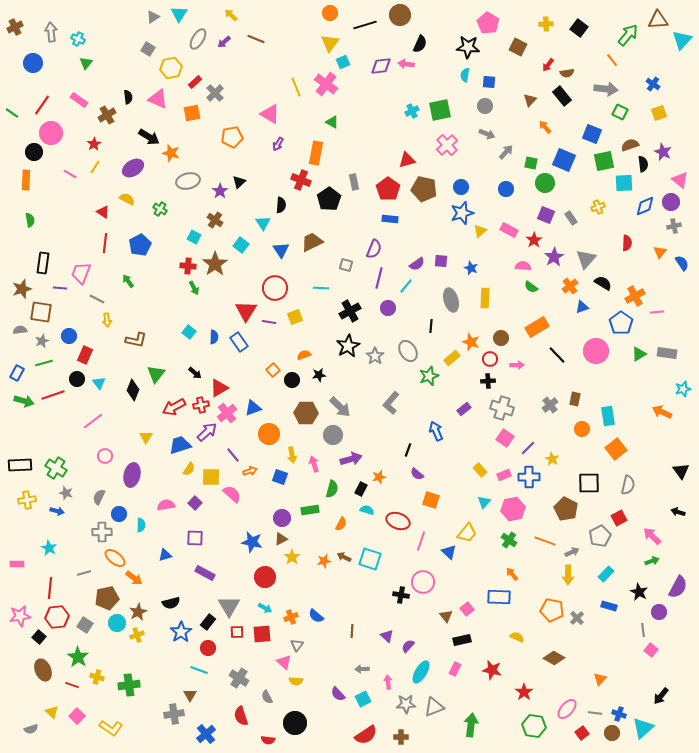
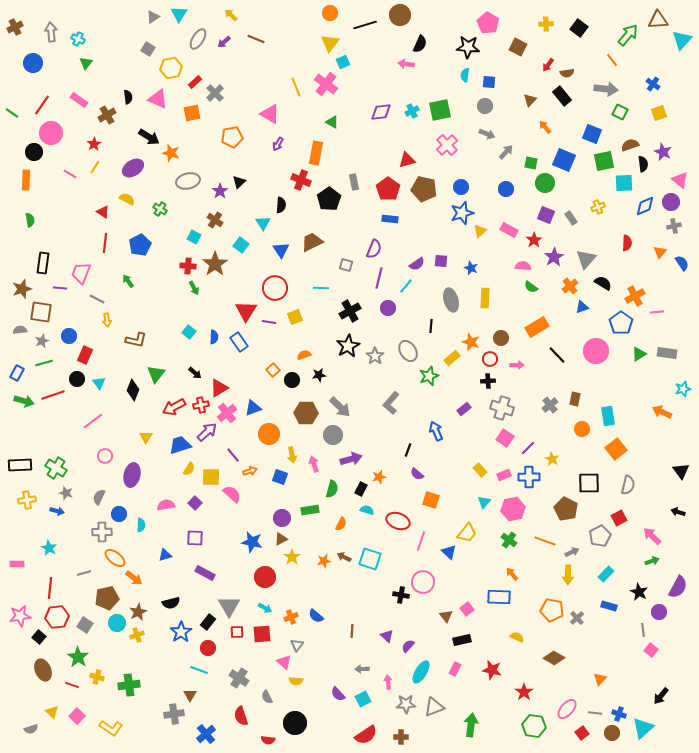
purple diamond at (381, 66): moved 46 px down
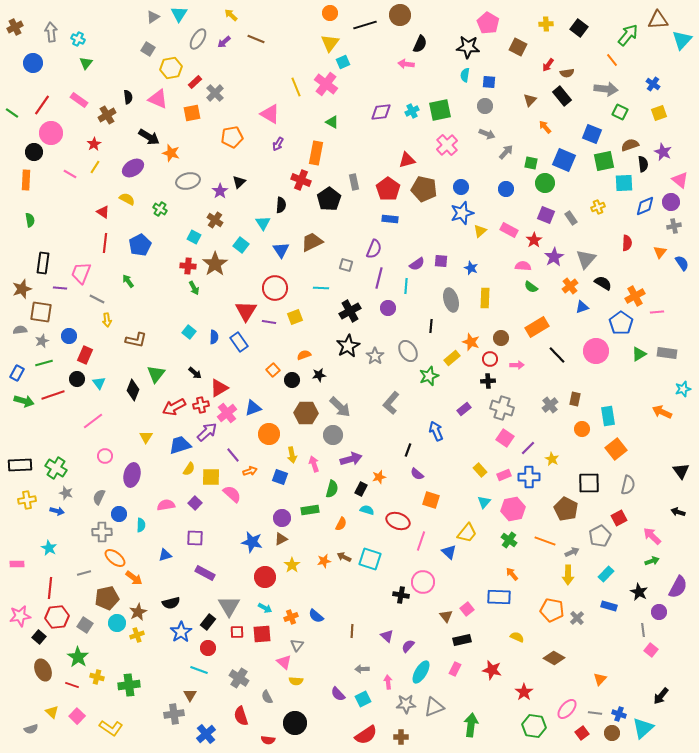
cyan line at (406, 286): rotated 35 degrees counterclockwise
yellow star at (292, 557): moved 8 px down
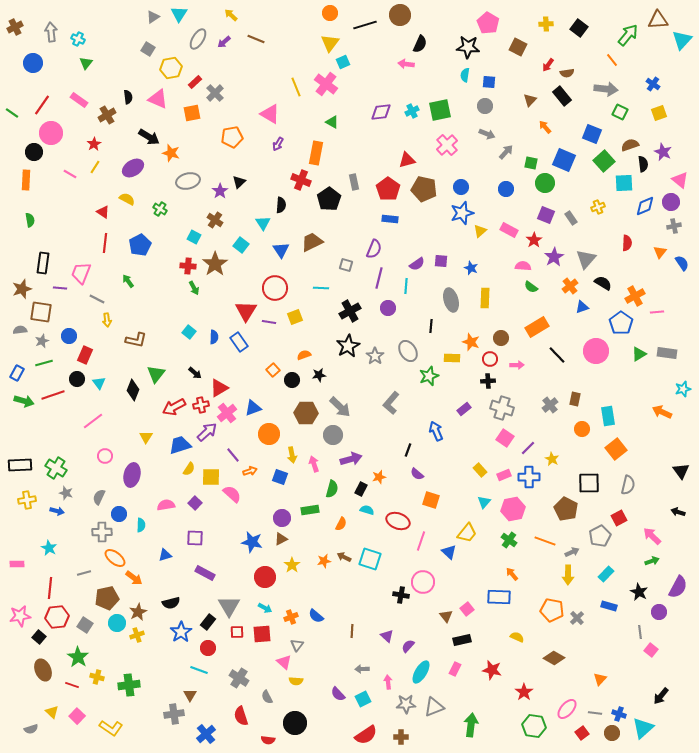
green square at (604, 161): rotated 30 degrees counterclockwise
yellow rectangle at (452, 358): rotated 42 degrees clockwise
gray line at (643, 630): moved 3 px left, 2 px down
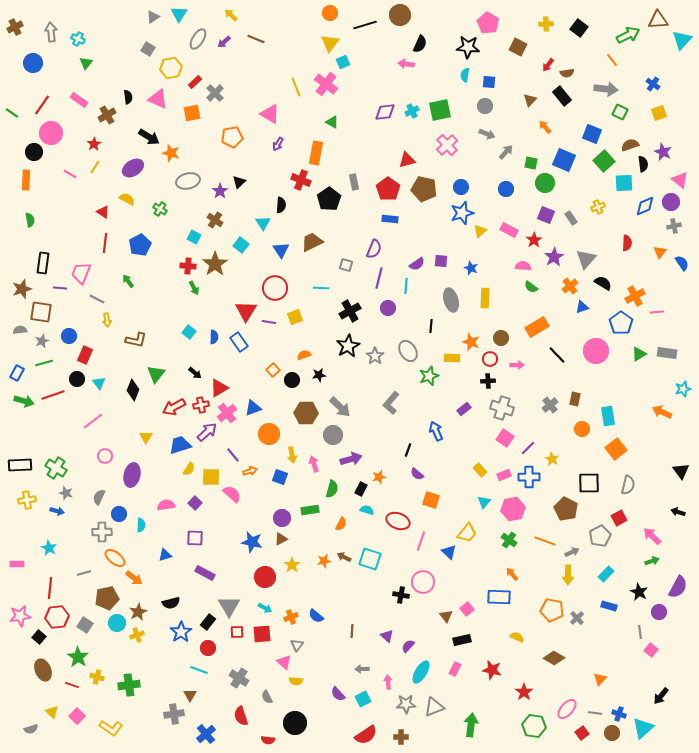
green arrow at (628, 35): rotated 25 degrees clockwise
purple diamond at (381, 112): moved 4 px right
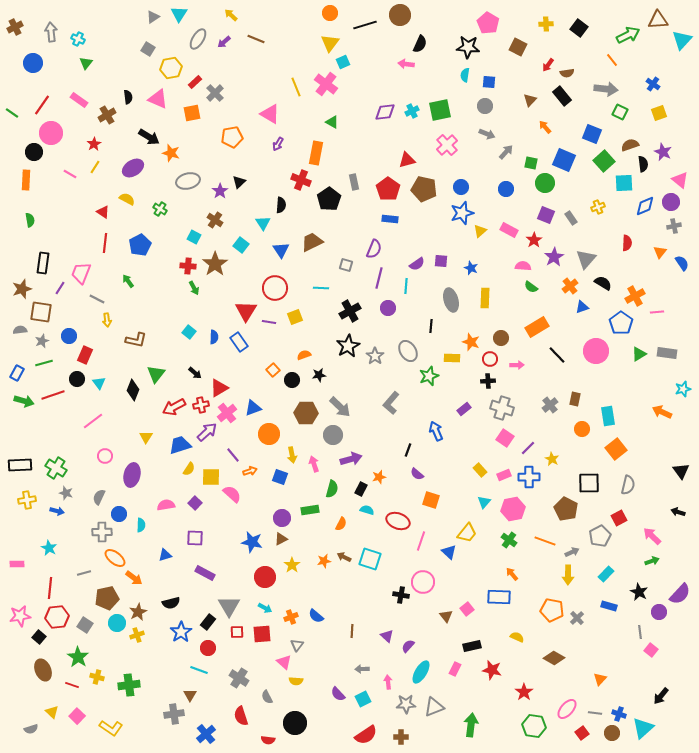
purple line at (60, 288): rotated 64 degrees counterclockwise
purple semicircle at (678, 587): moved 2 px right, 7 px down; rotated 15 degrees clockwise
black rectangle at (462, 640): moved 10 px right, 6 px down
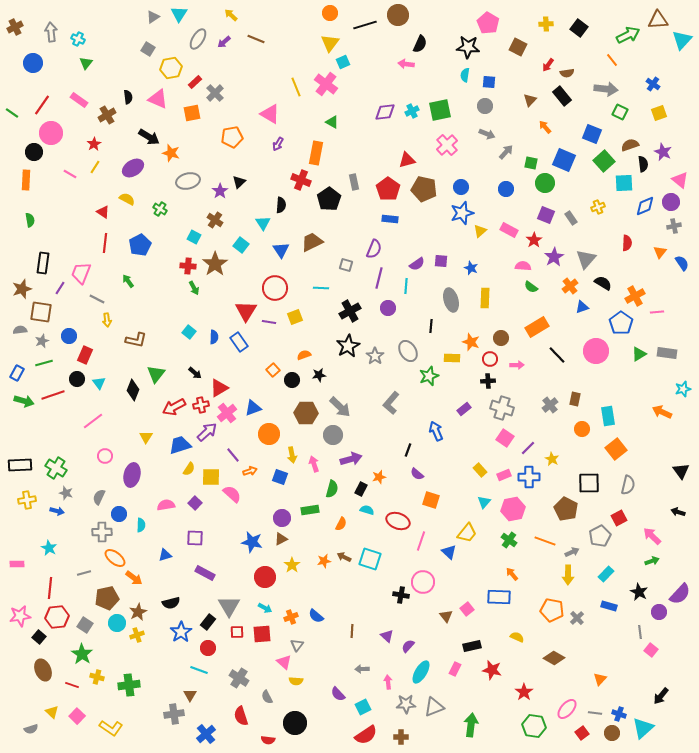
brown circle at (400, 15): moved 2 px left
green star at (78, 657): moved 4 px right, 3 px up
cyan square at (363, 699): moved 8 px down
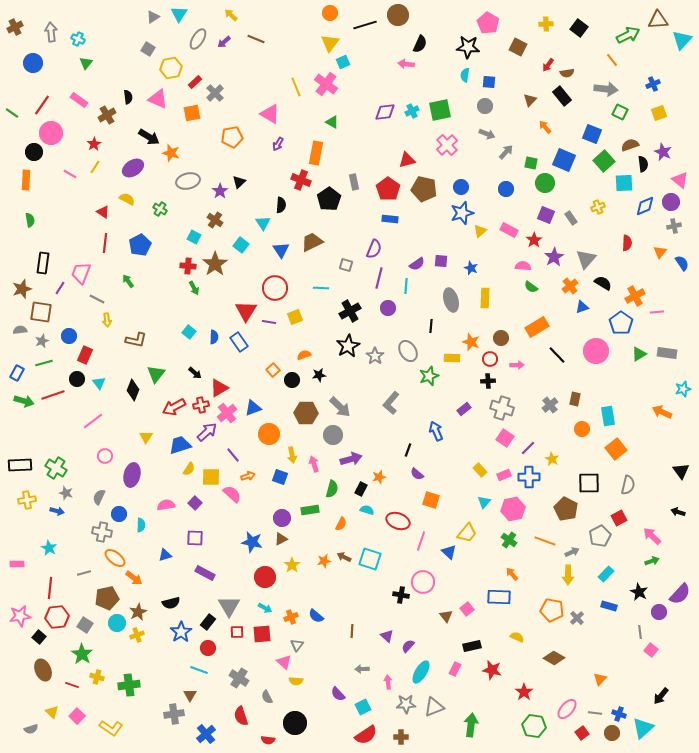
blue cross at (653, 84): rotated 32 degrees clockwise
orange arrow at (250, 471): moved 2 px left, 5 px down
gray cross at (102, 532): rotated 12 degrees clockwise
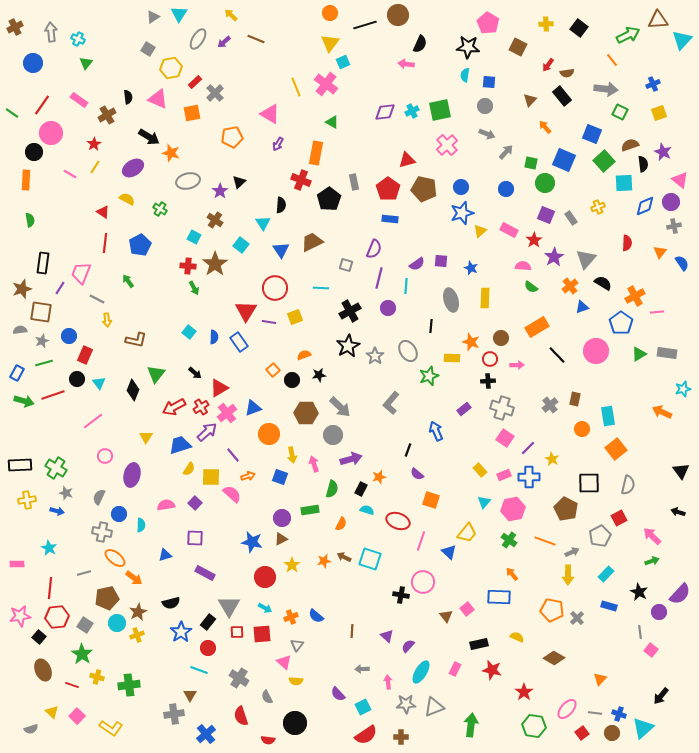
red cross at (201, 405): moved 2 px down; rotated 21 degrees counterclockwise
black rectangle at (472, 646): moved 7 px right, 2 px up
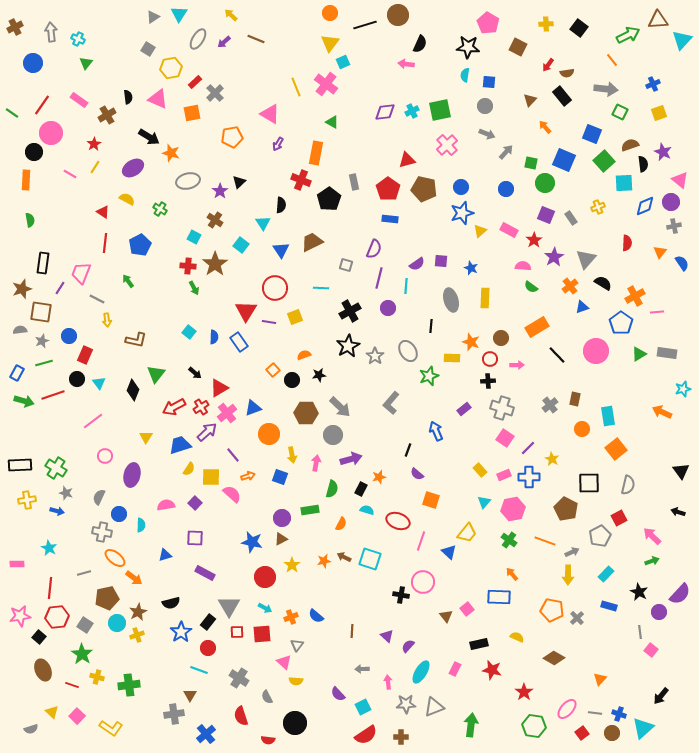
pink arrow at (314, 464): moved 2 px right, 1 px up; rotated 28 degrees clockwise
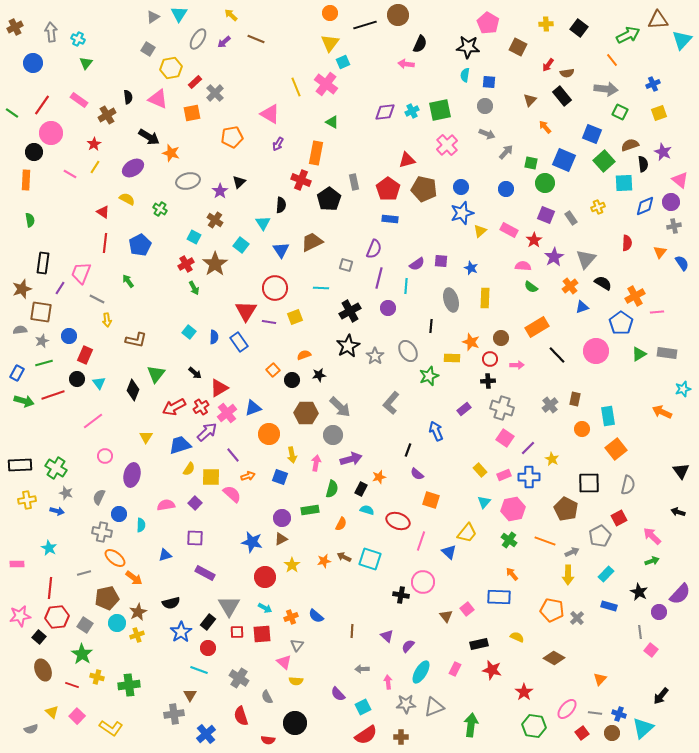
red cross at (188, 266): moved 2 px left, 2 px up; rotated 35 degrees counterclockwise
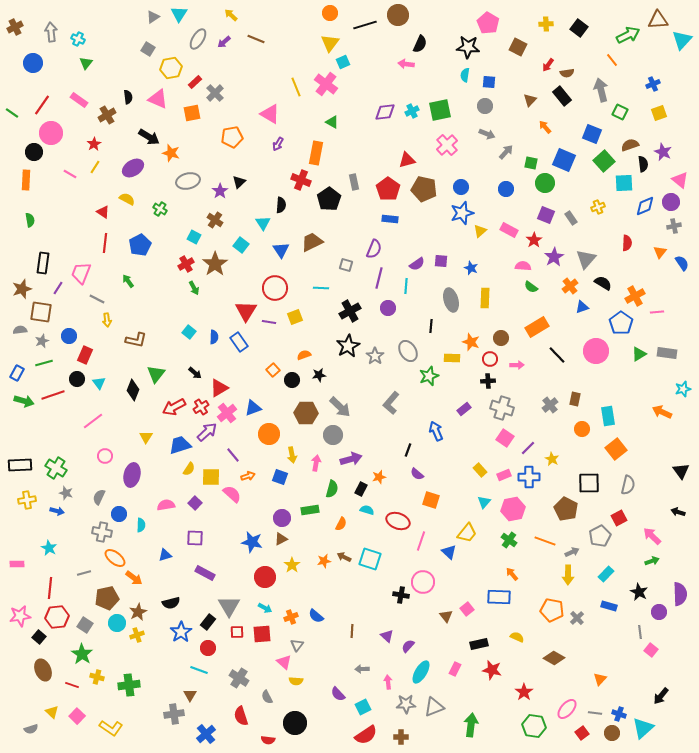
gray arrow at (606, 89): moved 5 px left, 1 px down; rotated 110 degrees counterclockwise
purple line at (60, 288): moved 2 px left
purple semicircle at (680, 594): rotated 45 degrees counterclockwise
